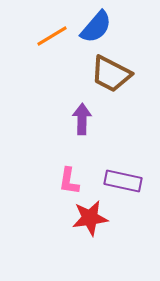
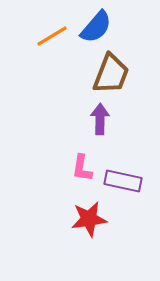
brown trapezoid: rotated 96 degrees counterclockwise
purple arrow: moved 18 px right
pink L-shape: moved 13 px right, 13 px up
red star: moved 1 px left, 1 px down
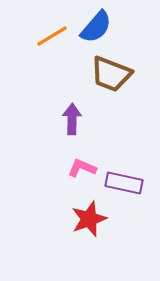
brown trapezoid: rotated 90 degrees clockwise
purple arrow: moved 28 px left
pink L-shape: rotated 104 degrees clockwise
purple rectangle: moved 1 px right, 2 px down
red star: rotated 12 degrees counterclockwise
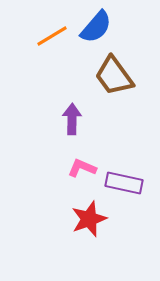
brown trapezoid: moved 3 px right, 2 px down; rotated 33 degrees clockwise
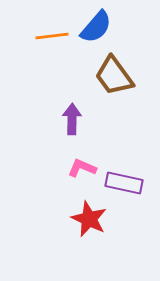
orange line: rotated 24 degrees clockwise
red star: rotated 27 degrees counterclockwise
